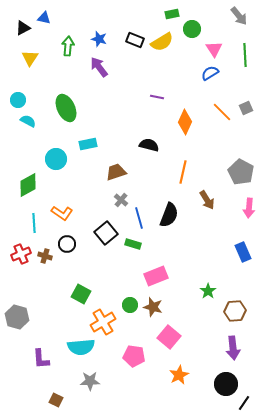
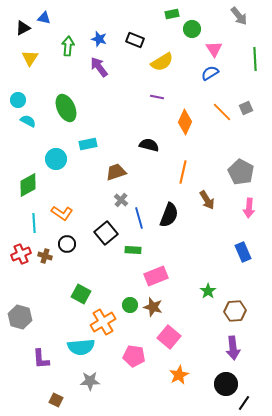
yellow semicircle at (162, 42): moved 20 px down
green line at (245, 55): moved 10 px right, 4 px down
green rectangle at (133, 244): moved 6 px down; rotated 14 degrees counterclockwise
gray hexagon at (17, 317): moved 3 px right
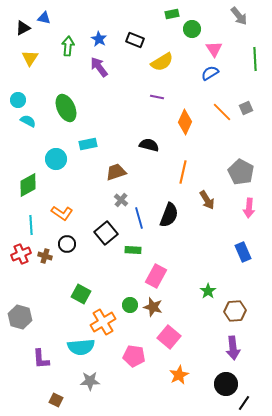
blue star at (99, 39): rotated 14 degrees clockwise
cyan line at (34, 223): moved 3 px left, 2 px down
pink rectangle at (156, 276): rotated 40 degrees counterclockwise
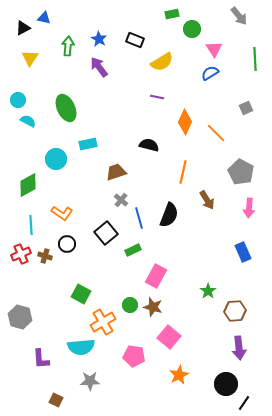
orange line at (222, 112): moved 6 px left, 21 px down
green rectangle at (133, 250): rotated 28 degrees counterclockwise
purple arrow at (233, 348): moved 6 px right
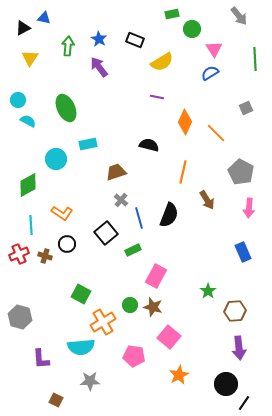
red cross at (21, 254): moved 2 px left
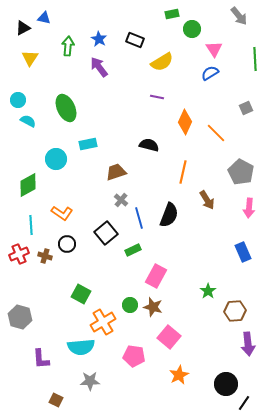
purple arrow at (239, 348): moved 9 px right, 4 px up
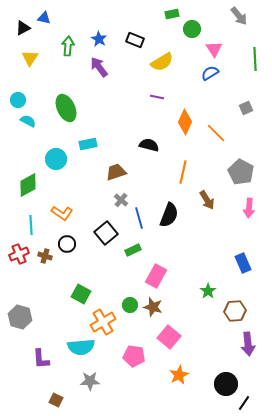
blue rectangle at (243, 252): moved 11 px down
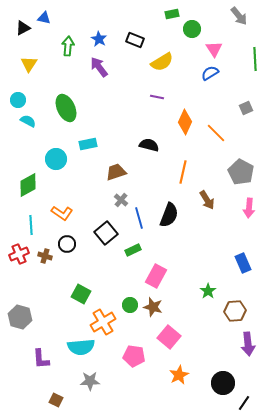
yellow triangle at (30, 58): moved 1 px left, 6 px down
black circle at (226, 384): moved 3 px left, 1 px up
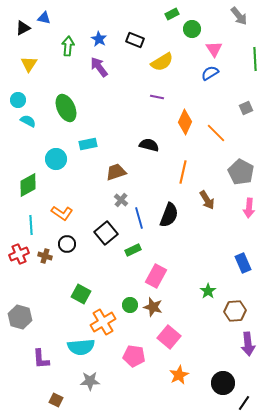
green rectangle at (172, 14): rotated 16 degrees counterclockwise
